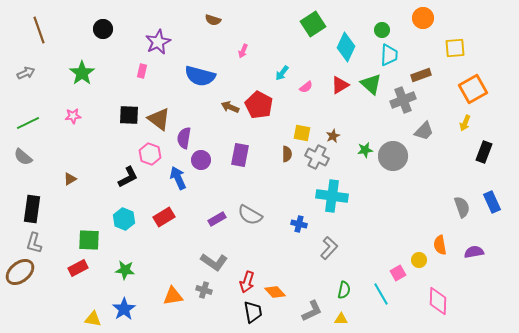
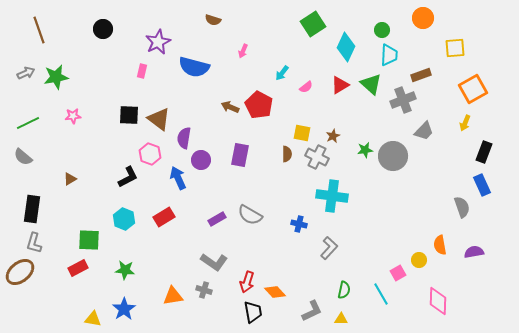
green star at (82, 73): moved 26 px left, 4 px down; rotated 25 degrees clockwise
blue semicircle at (200, 76): moved 6 px left, 9 px up
blue rectangle at (492, 202): moved 10 px left, 17 px up
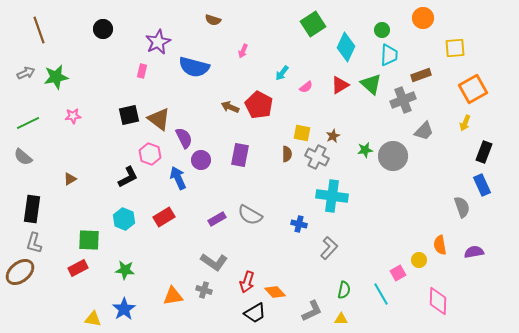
black square at (129, 115): rotated 15 degrees counterclockwise
purple semicircle at (184, 138): rotated 145 degrees clockwise
black trapezoid at (253, 312): moved 2 px right, 1 px down; rotated 70 degrees clockwise
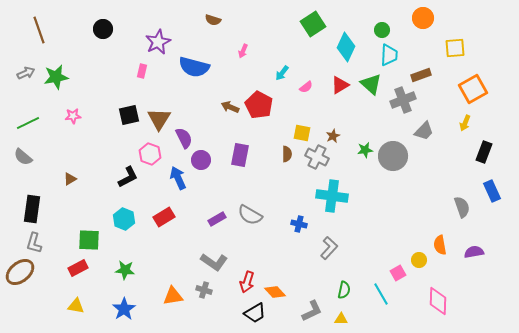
brown triangle at (159, 119): rotated 25 degrees clockwise
blue rectangle at (482, 185): moved 10 px right, 6 px down
yellow triangle at (93, 319): moved 17 px left, 13 px up
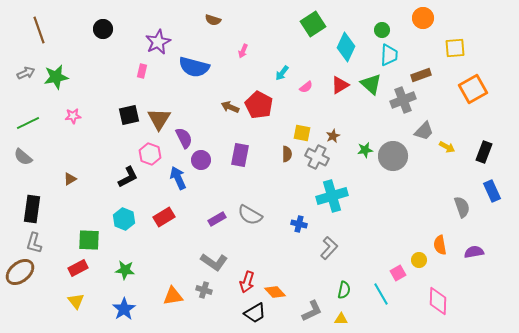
yellow arrow at (465, 123): moved 18 px left, 24 px down; rotated 84 degrees counterclockwise
cyan cross at (332, 196): rotated 24 degrees counterclockwise
yellow triangle at (76, 306): moved 5 px up; rotated 42 degrees clockwise
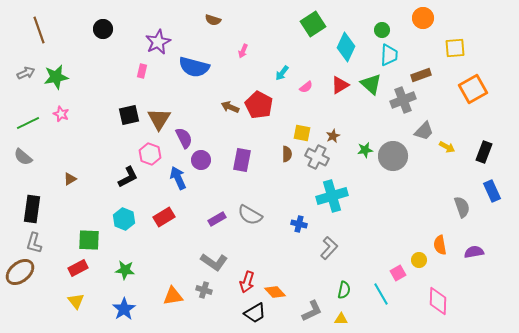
pink star at (73, 116): moved 12 px left, 2 px up; rotated 28 degrees clockwise
purple rectangle at (240, 155): moved 2 px right, 5 px down
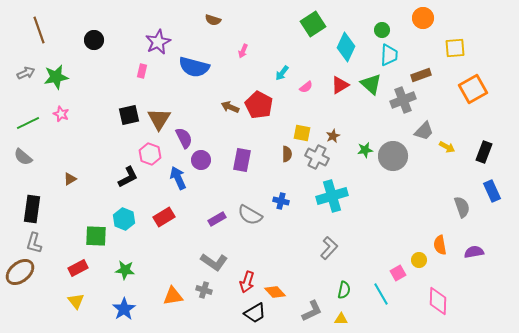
black circle at (103, 29): moved 9 px left, 11 px down
blue cross at (299, 224): moved 18 px left, 23 px up
green square at (89, 240): moved 7 px right, 4 px up
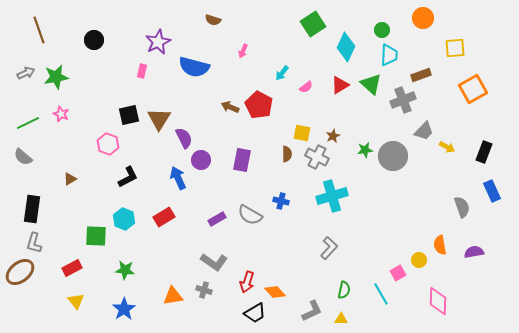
pink hexagon at (150, 154): moved 42 px left, 10 px up
red rectangle at (78, 268): moved 6 px left
